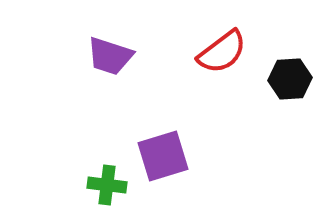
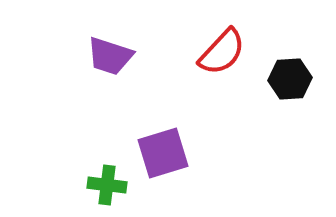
red semicircle: rotated 10 degrees counterclockwise
purple square: moved 3 px up
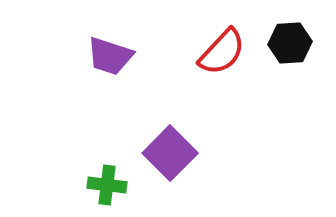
black hexagon: moved 36 px up
purple square: moved 7 px right; rotated 28 degrees counterclockwise
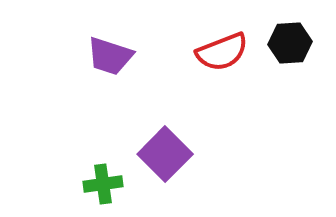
red semicircle: rotated 26 degrees clockwise
purple square: moved 5 px left, 1 px down
green cross: moved 4 px left, 1 px up; rotated 15 degrees counterclockwise
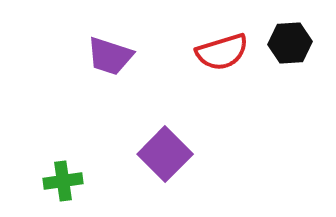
red semicircle: rotated 4 degrees clockwise
green cross: moved 40 px left, 3 px up
